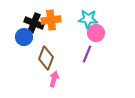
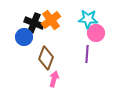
orange cross: rotated 30 degrees counterclockwise
purple line: rotated 18 degrees counterclockwise
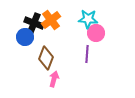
blue circle: moved 1 px right
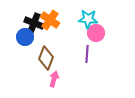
orange cross: moved 1 px left; rotated 18 degrees counterclockwise
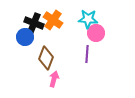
orange cross: moved 3 px right
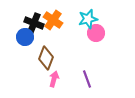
cyan star: rotated 18 degrees counterclockwise
purple line: moved 25 px down; rotated 24 degrees counterclockwise
